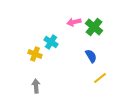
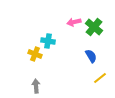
cyan cross: moved 3 px left, 1 px up; rotated 24 degrees counterclockwise
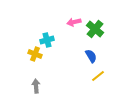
green cross: moved 1 px right, 2 px down
cyan cross: moved 1 px left, 1 px up; rotated 24 degrees counterclockwise
yellow line: moved 2 px left, 2 px up
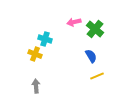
cyan cross: moved 2 px left, 1 px up; rotated 32 degrees clockwise
yellow line: moved 1 px left; rotated 16 degrees clockwise
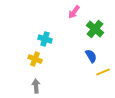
pink arrow: moved 10 px up; rotated 40 degrees counterclockwise
yellow cross: moved 5 px down
yellow line: moved 6 px right, 4 px up
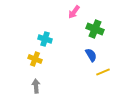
green cross: rotated 18 degrees counterclockwise
blue semicircle: moved 1 px up
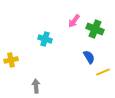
pink arrow: moved 9 px down
blue semicircle: moved 2 px left, 2 px down
yellow cross: moved 24 px left, 1 px down; rotated 32 degrees counterclockwise
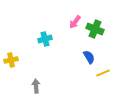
pink arrow: moved 1 px right, 1 px down
cyan cross: rotated 32 degrees counterclockwise
yellow line: moved 1 px down
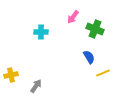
pink arrow: moved 2 px left, 5 px up
cyan cross: moved 4 px left, 7 px up; rotated 16 degrees clockwise
yellow cross: moved 15 px down
gray arrow: rotated 40 degrees clockwise
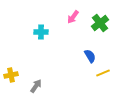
green cross: moved 5 px right, 6 px up; rotated 30 degrees clockwise
blue semicircle: moved 1 px right, 1 px up
